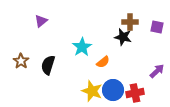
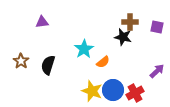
purple triangle: moved 1 px right, 1 px down; rotated 32 degrees clockwise
cyan star: moved 2 px right, 2 px down
red cross: rotated 18 degrees counterclockwise
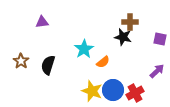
purple square: moved 3 px right, 12 px down
